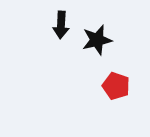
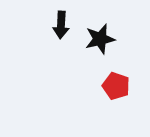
black star: moved 3 px right, 1 px up
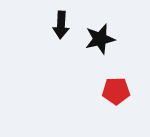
red pentagon: moved 5 px down; rotated 20 degrees counterclockwise
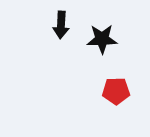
black star: moved 2 px right; rotated 12 degrees clockwise
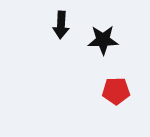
black star: moved 1 px right, 1 px down
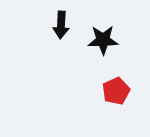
red pentagon: rotated 24 degrees counterclockwise
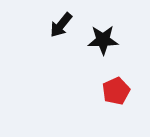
black arrow: rotated 36 degrees clockwise
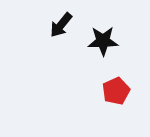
black star: moved 1 px down
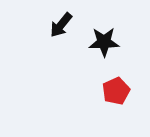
black star: moved 1 px right, 1 px down
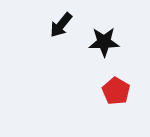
red pentagon: rotated 16 degrees counterclockwise
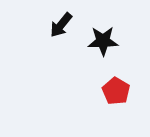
black star: moved 1 px left, 1 px up
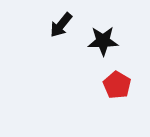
red pentagon: moved 1 px right, 6 px up
